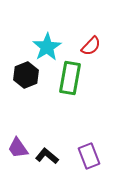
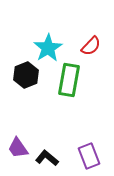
cyan star: moved 1 px right, 1 px down
green rectangle: moved 1 px left, 2 px down
black L-shape: moved 2 px down
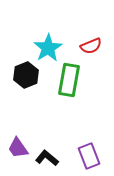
red semicircle: rotated 25 degrees clockwise
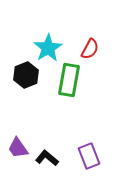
red semicircle: moved 1 px left, 3 px down; rotated 40 degrees counterclockwise
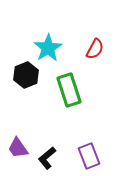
red semicircle: moved 5 px right
green rectangle: moved 10 px down; rotated 28 degrees counterclockwise
black L-shape: rotated 80 degrees counterclockwise
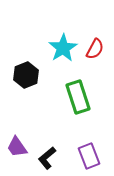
cyan star: moved 15 px right
green rectangle: moved 9 px right, 7 px down
purple trapezoid: moved 1 px left, 1 px up
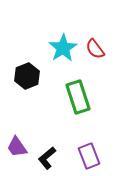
red semicircle: rotated 115 degrees clockwise
black hexagon: moved 1 px right, 1 px down
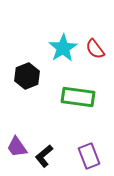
green rectangle: rotated 64 degrees counterclockwise
black L-shape: moved 3 px left, 2 px up
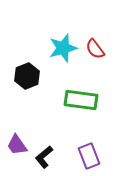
cyan star: rotated 16 degrees clockwise
green rectangle: moved 3 px right, 3 px down
purple trapezoid: moved 2 px up
black L-shape: moved 1 px down
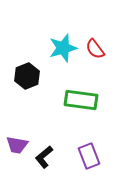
purple trapezoid: rotated 45 degrees counterclockwise
